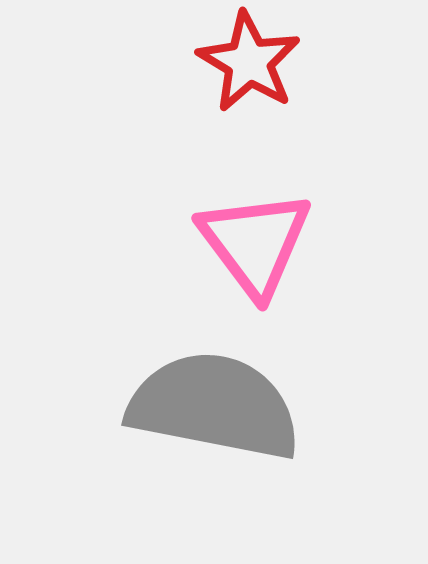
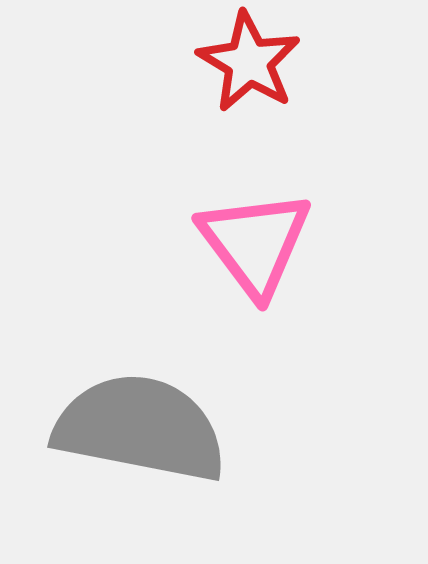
gray semicircle: moved 74 px left, 22 px down
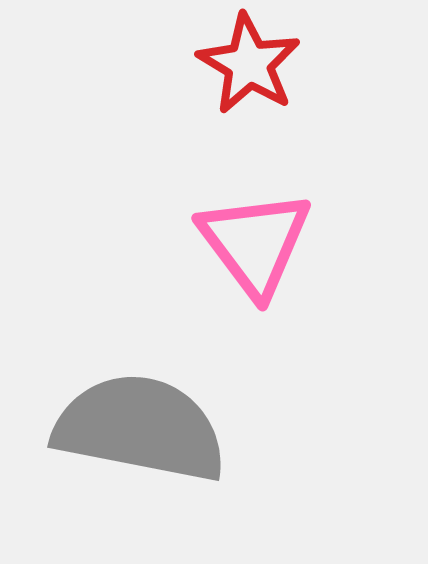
red star: moved 2 px down
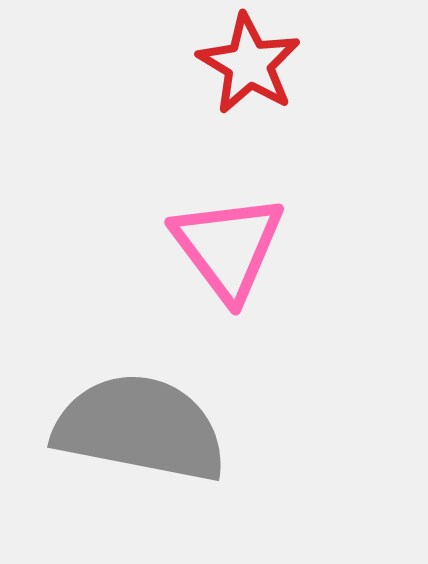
pink triangle: moved 27 px left, 4 px down
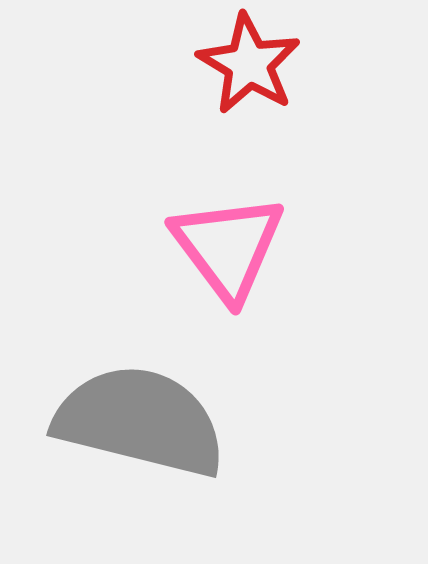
gray semicircle: moved 7 px up; rotated 3 degrees clockwise
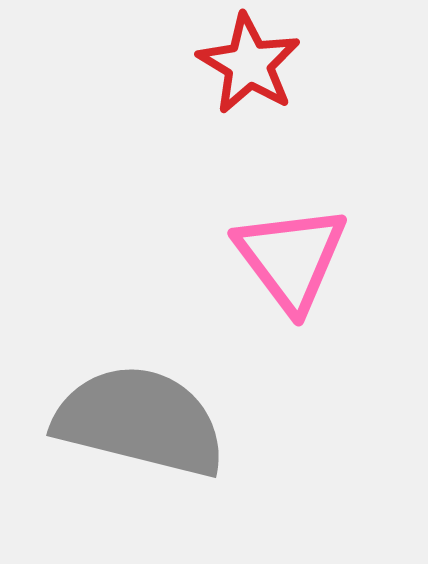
pink triangle: moved 63 px right, 11 px down
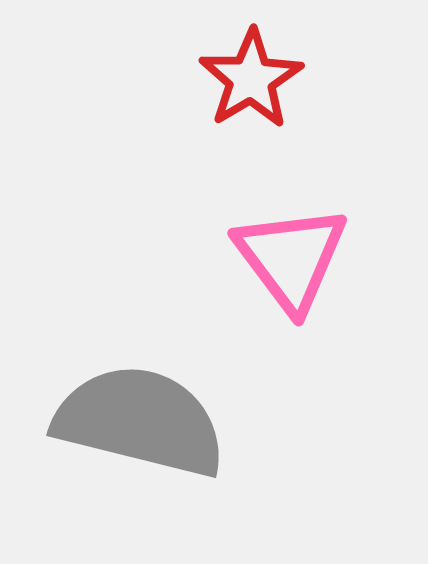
red star: moved 2 px right, 15 px down; rotated 10 degrees clockwise
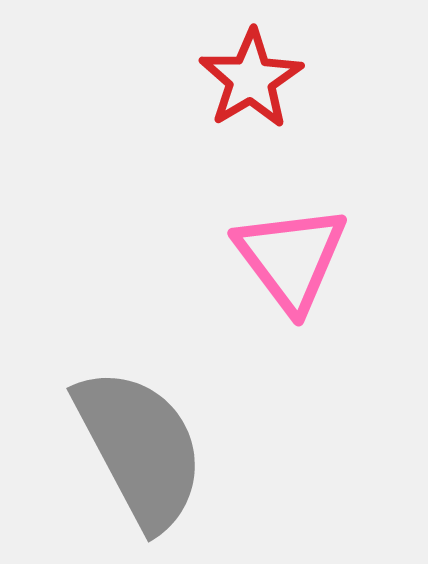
gray semicircle: moved 27 px down; rotated 48 degrees clockwise
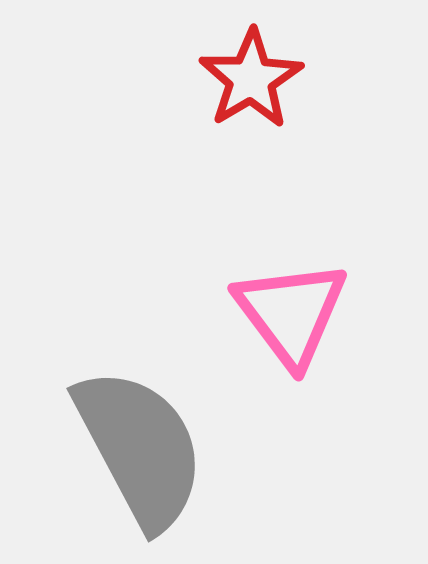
pink triangle: moved 55 px down
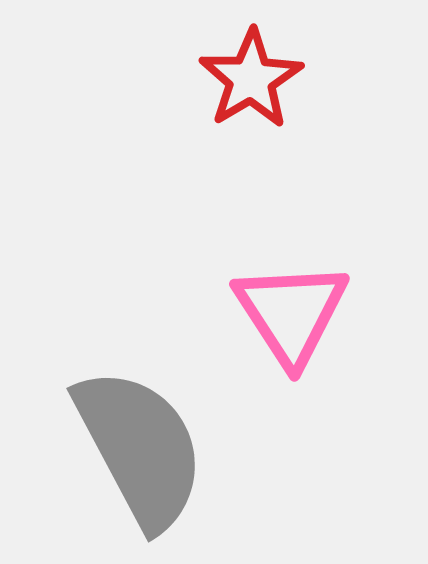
pink triangle: rotated 4 degrees clockwise
